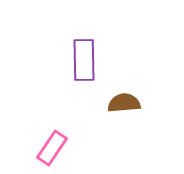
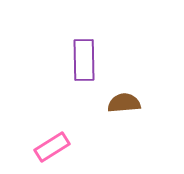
pink rectangle: moved 1 px up; rotated 24 degrees clockwise
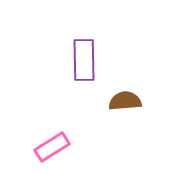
brown semicircle: moved 1 px right, 2 px up
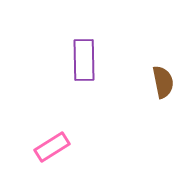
brown semicircle: moved 38 px right, 19 px up; rotated 84 degrees clockwise
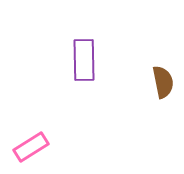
pink rectangle: moved 21 px left
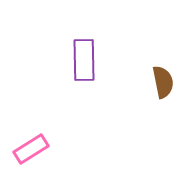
pink rectangle: moved 2 px down
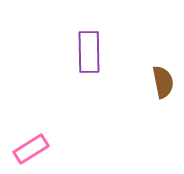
purple rectangle: moved 5 px right, 8 px up
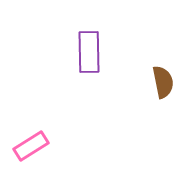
pink rectangle: moved 3 px up
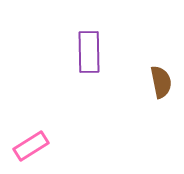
brown semicircle: moved 2 px left
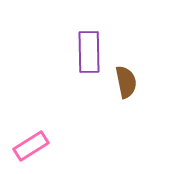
brown semicircle: moved 35 px left
